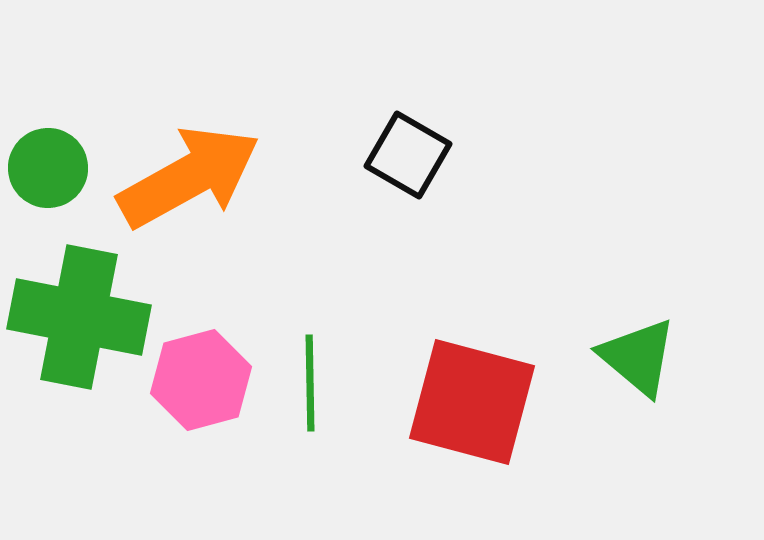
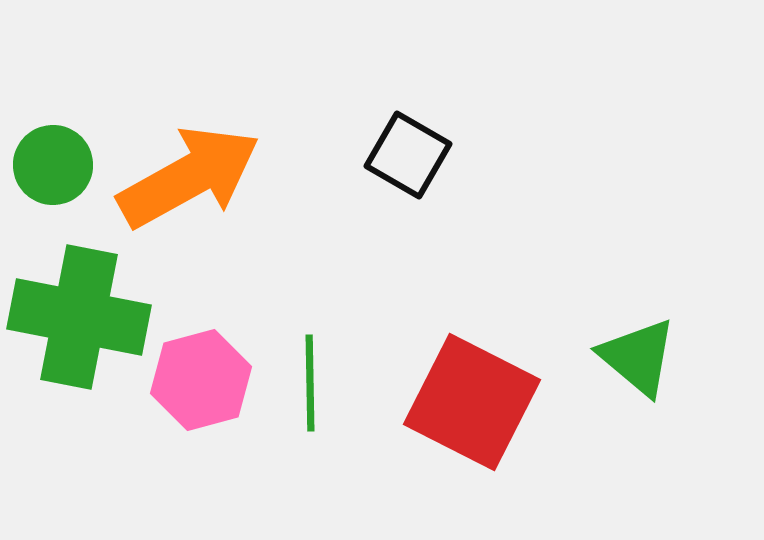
green circle: moved 5 px right, 3 px up
red square: rotated 12 degrees clockwise
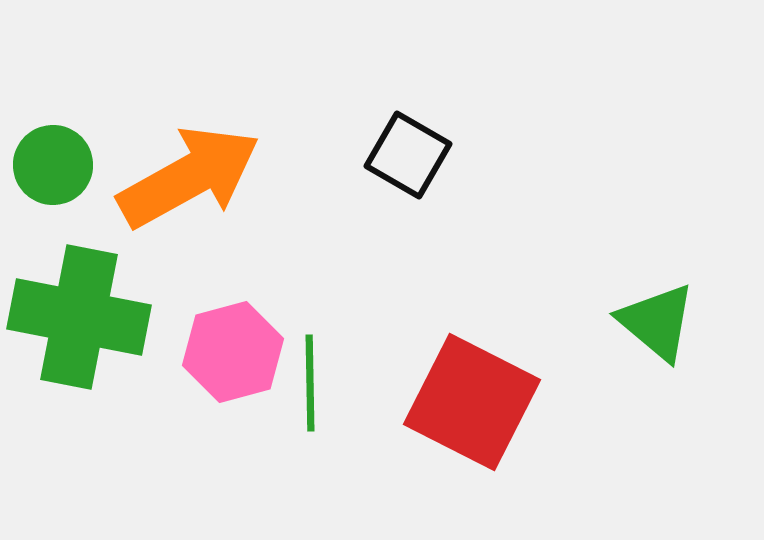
green triangle: moved 19 px right, 35 px up
pink hexagon: moved 32 px right, 28 px up
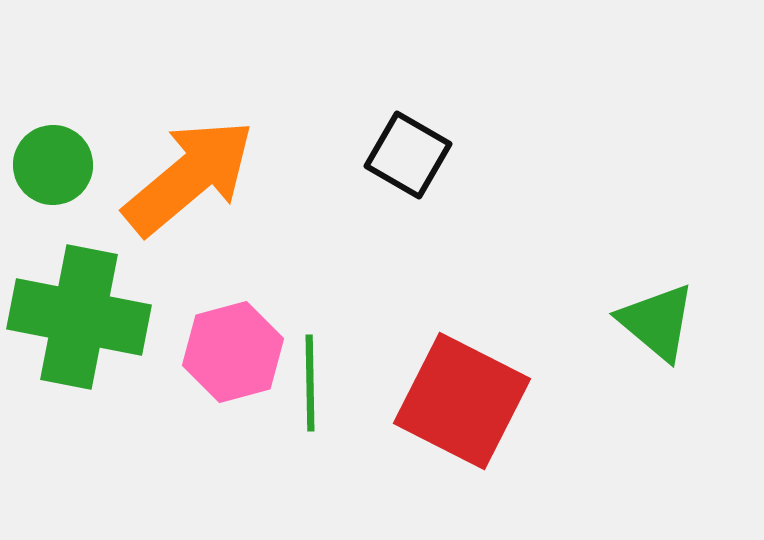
orange arrow: rotated 11 degrees counterclockwise
red square: moved 10 px left, 1 px up
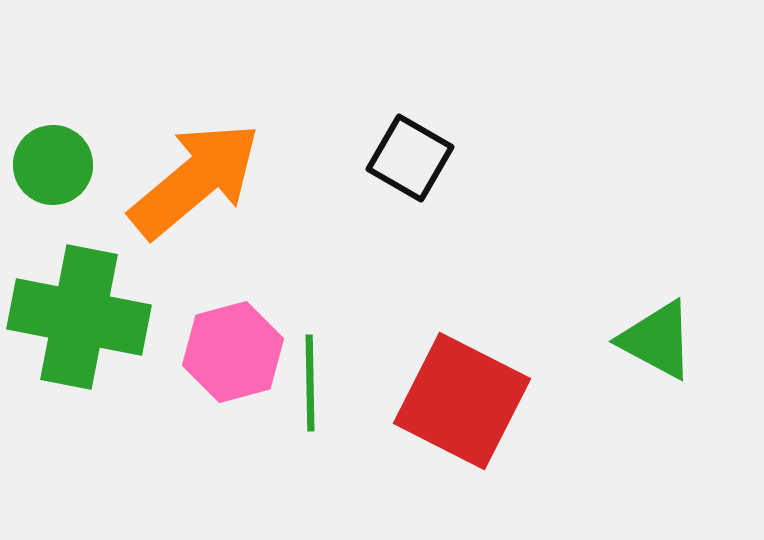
black square: moved 2 px right, 3 px down
orange arrow: moved 6 px right, 3 px down
green triangle: moved 18 px down; rotated 12 degrees counterclockwise
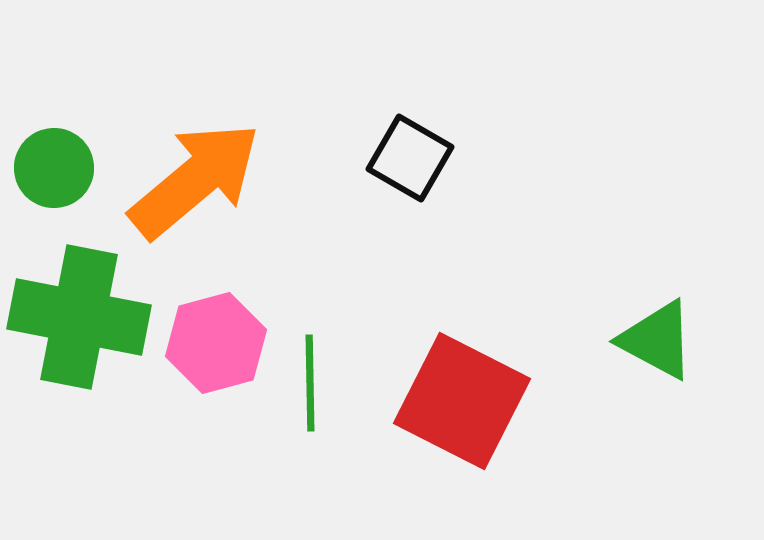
green circle: moved 1 px right, 3 px down
pink hexagon: moved 17 px left, 9 px up
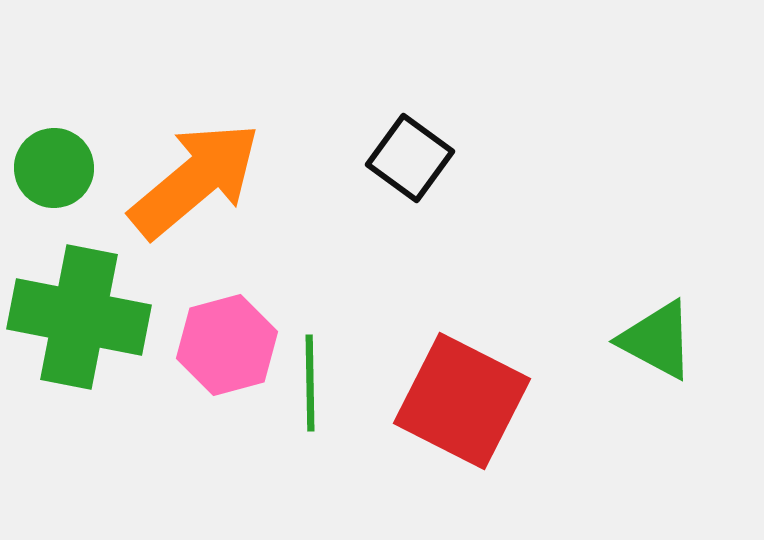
black square: rotated 6 degrees clockwise
pink hexagon: moved 11 px right, 2 px down
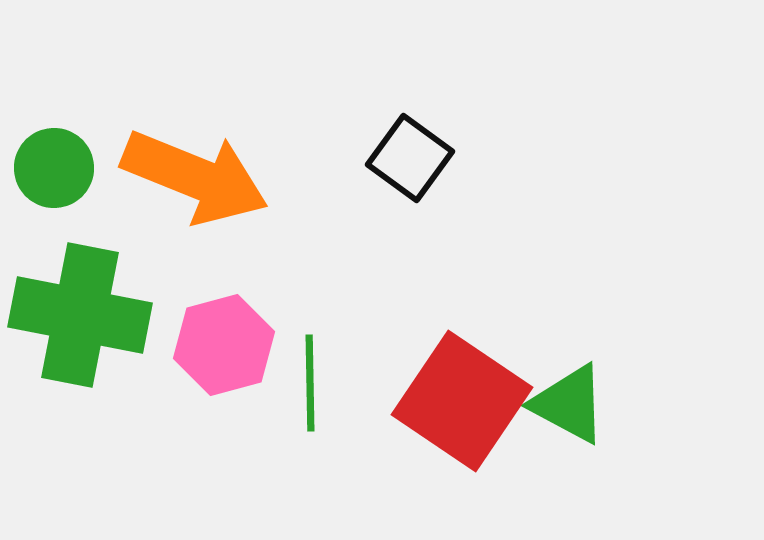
orange arrow: moved 3 px up; rotated 62 degrees clockwise
green cross: moved 1 px right, 2 px up
green triangle: moved 88 px left, 64 px down
pink hexagon: moved 3 px left
red square: rotated 7 degrees clockwise
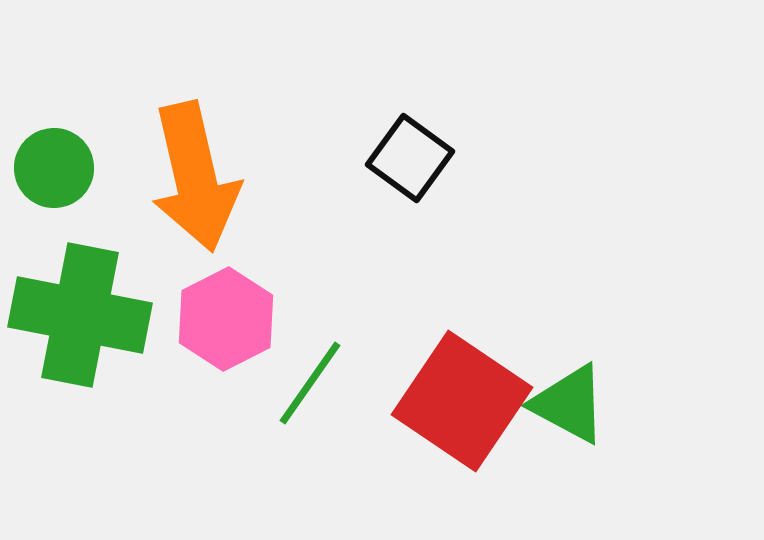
orange arrow: rotated 55 degrees clockwise
pink hexagon: moved 2 px right, 26 px up; rotated 12 degrees counterclockwise
green line: rotated 36 degrees clockwise
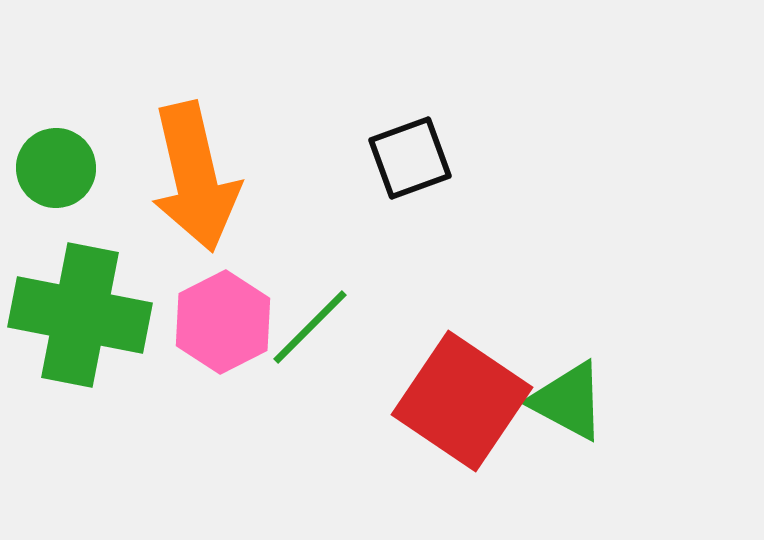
black square: rotated 34 degrees clockwise
green circle: moved 2 px right
pink hexagon: moved 3 px left, 3 px down
green line: moved 56 px up; rotated 10 degrees clockwise
green triangle: moved 1 px left, 3 px up
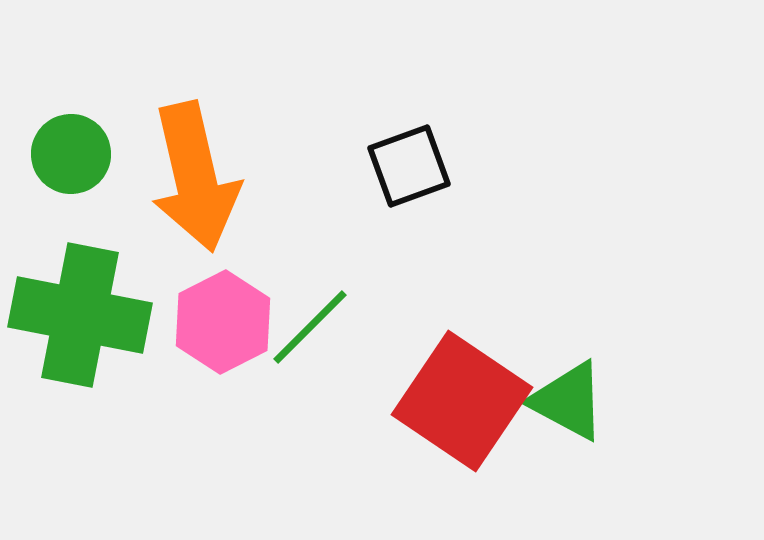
black square: moved 1 px left, 8 px down
green circle: moved 15 px right, 14 px up
